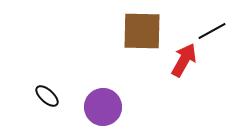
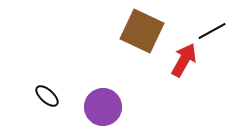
brown square: rotated 24 degrees clockwise
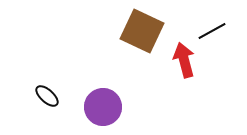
red arrow: rotated 44 degrees counterclockwise
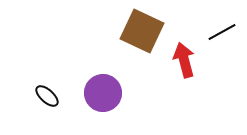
black line: moved 10 px right, 1 px down
purple circle: moved 14 px up
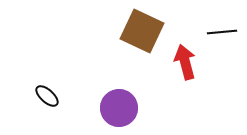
black line: rotated 24 degrees clockwise
red arrow: moved 1 px right, 2 px down
purple circle: moved 16 px right, 15 px down
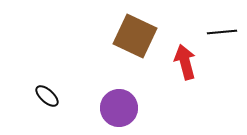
brown square: moved 7 px left, 5 px down
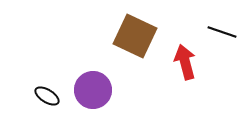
black line: rotated 24 degrees clockwise
black ellipse: rotated 10 degrees counterclockwise
purple circle: moved 26 px left, 18 px up
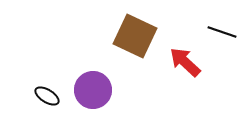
red arrow: rotated 32 degrees counterclockwise
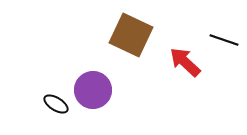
black line: moved 2 px right, 8 px down
brown square: moved 4 px left, 1 px up
black ellipse: moved 9 px right, 8 px down
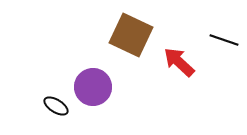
red arrow: moved 6 px left
purple circle: moved 3 px up
black ellipse: moved 2 px down
